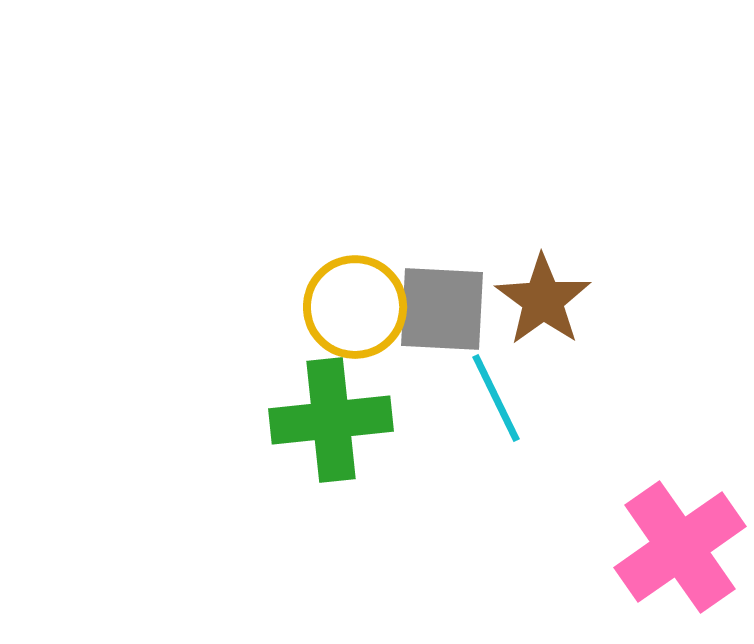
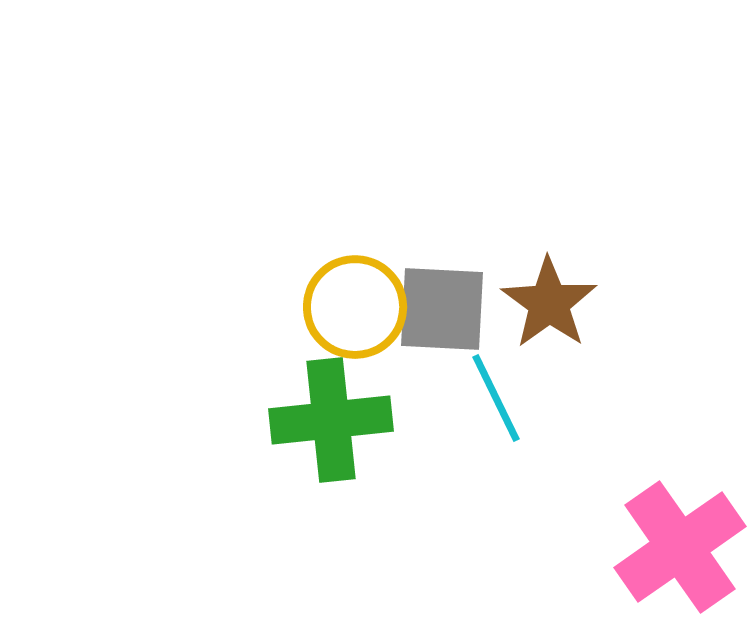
brown star: moved 6 px right, 3 px down
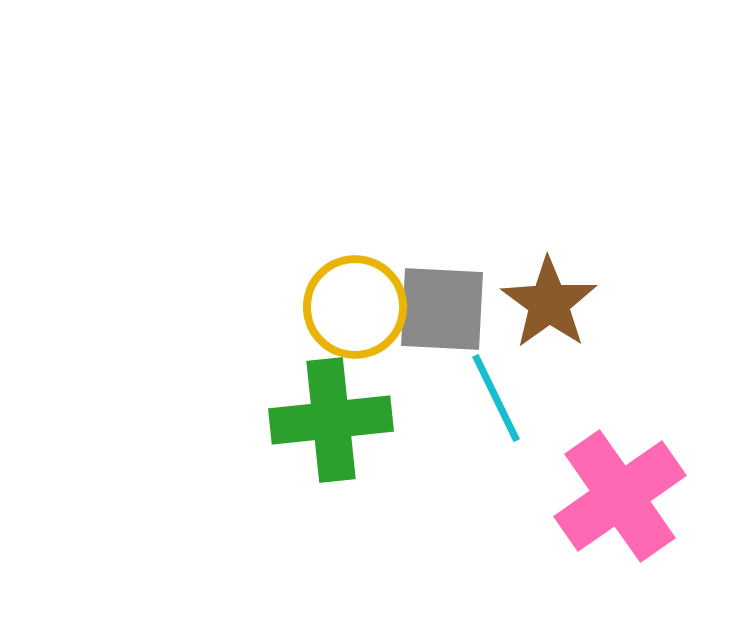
pink cross: moved 60 px left, 51 px up
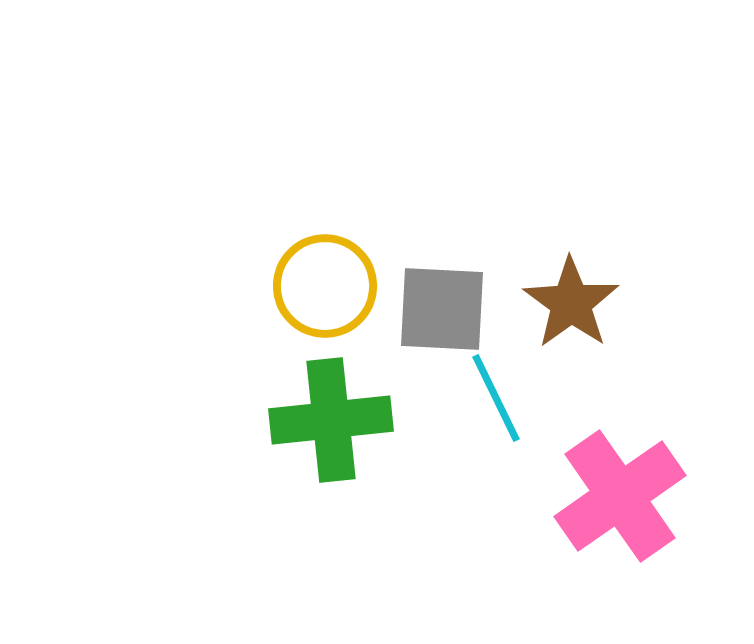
brown star: moved 22 px right
yellow circle: moved 30 px left, 21 px up
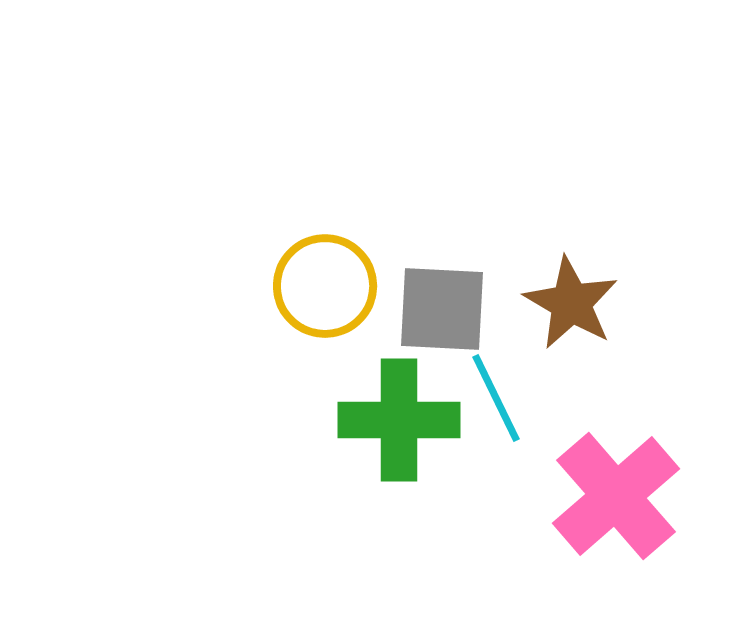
brown star: rotated 6 degrees counterclockwise
green cross: moved 68 px right; rotated 6 degrees clockwise
pink cross: moved 4 px left; rotated 6 degrees counterclockwise
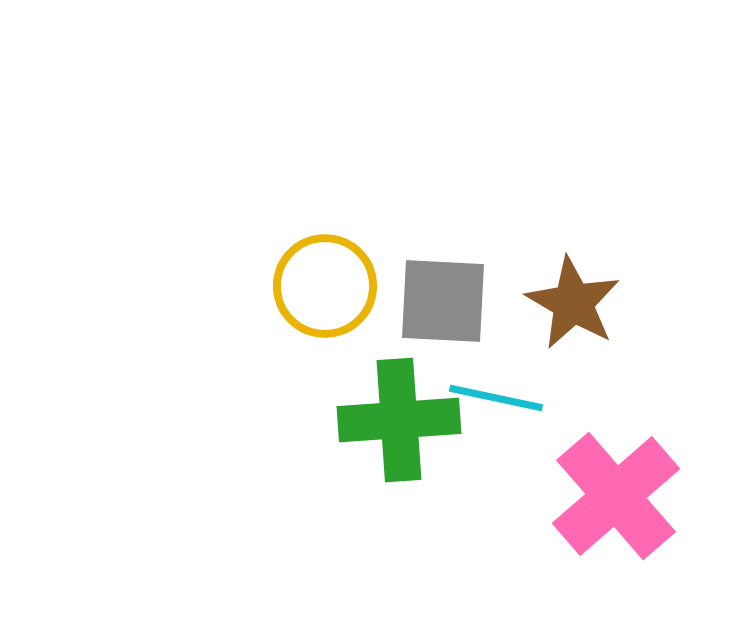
brown star: moved 2 px right
gray square: moved 1 px right, 8 px up
cyan line: rotated 52 degrees counterclockwise
green cross: rotated 4 degrees counterclockwise
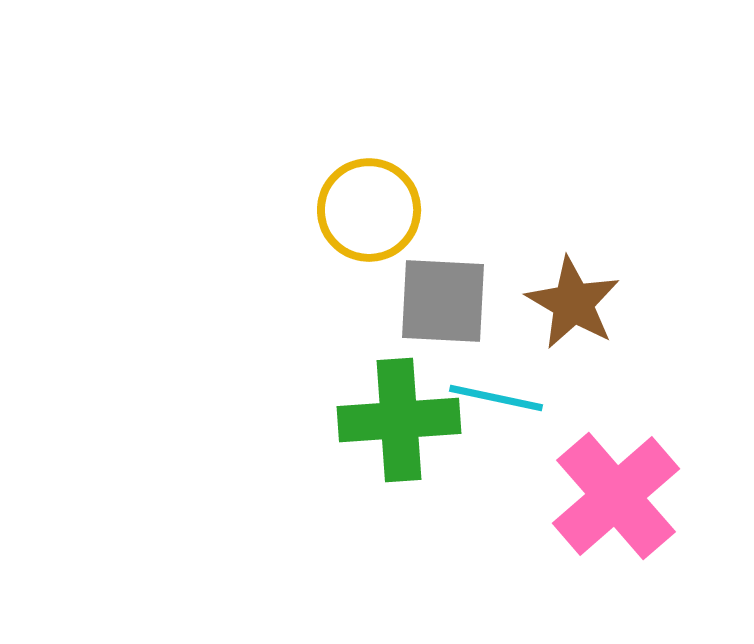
yellow circle: moved 44 px right, 76 px up
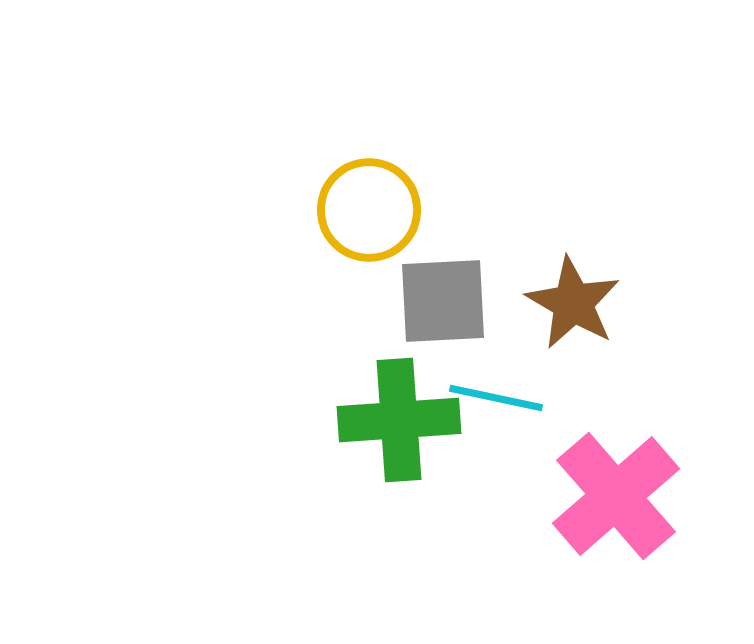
gray square: rotated 6 degrees counterclockwise
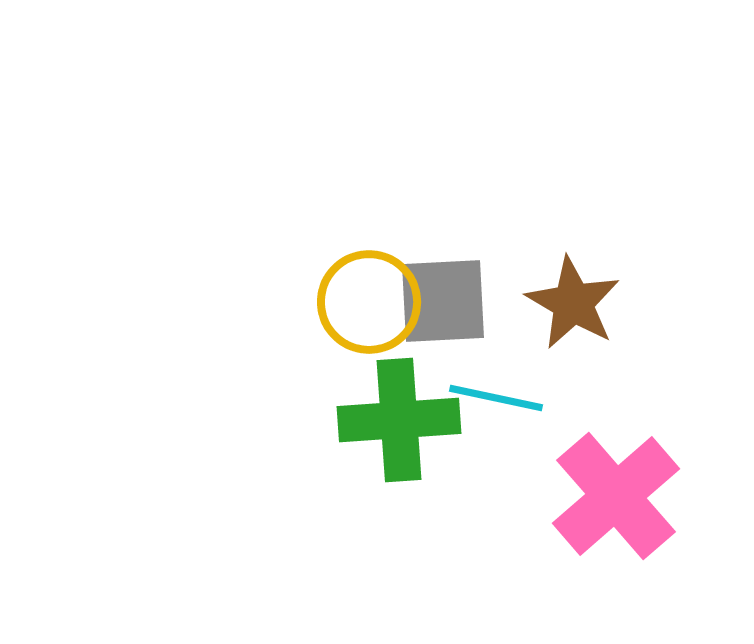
yellow circle: moved 92 px down
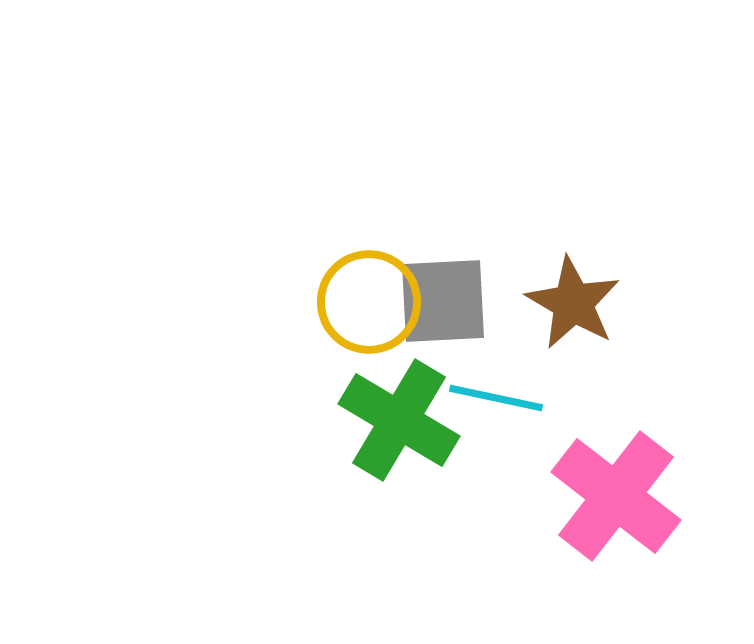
green cross: rotated 35 degrees clockwise
pink cross: rotated 11 degrees counterclockwise
